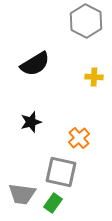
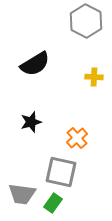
orange cross: moved 2 px left
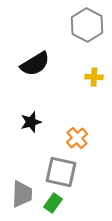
gray hexagon: moved 1 px right, 4 px down
gray trapezoid: rotated 96 degrees counterclockwise
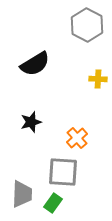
yellow cross: moved 4 px right, 2 px down
gray square: moved 2 px right; rotated 8 degrees counterclockwise
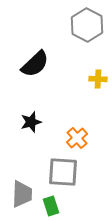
black semicircle: rotated 12 degrees counterclockwise
green rectangle: moved 2 px left, 3 px down; rotated 54 degrees counterclockwise
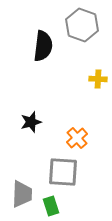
gray hexagon: moved 5 px left; rotated 8 degrees counterclockwise
black semicircle: moved 8 px right, 18 px up; rotated 40 degrees counterclockwise
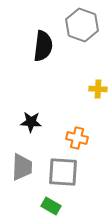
yellow cross: moved 10 px down
black star: rotated 20 degrees clockwise
orange cross: rotated 35 degrees counterclockwise
gray trapezoid: moved 27 px up
green rectangle: rotated 42 degrees counterclockwise
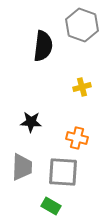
yellow cross: moved 16 px left, 2 px up; rotated 18 degrees counterclockwise
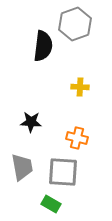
gray hexagon: moved 7 px left, 1 px up; rotated 20 degrees clockwise
yellow cross: moved 2 px left; rotated 18 degrees clockwise
gray trapezoid: rotated 12 degrees counterclockwise
green rectangle: moved 2 px up
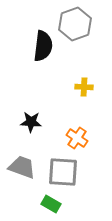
yellow cross: moved 4 px right
orange cross: rotated 20 degrees clockwise
gray trapezoid: rotated 60 degrees counterclockwise
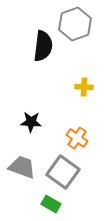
gray square: rotated 32 degrees clockwise
